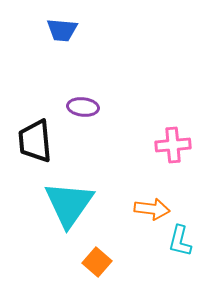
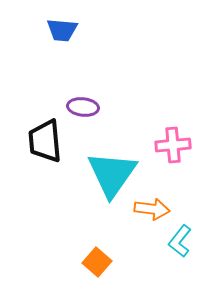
black trapezoid: moved 10 px right
cyan triangle: moved 43 px right, 30 px up
cyan L-shape: rotated 24 degrees clockwise
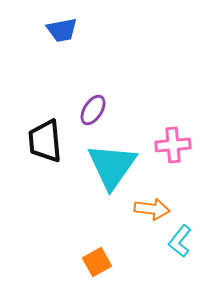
blue trapezoid: rotated 16 degrees counterclockwise
purple ellipse: moved 10 px right, 3 px down; rotated 64 degrees counterclockwise
cyan triangle: moved 8 px up
orange square: rotated 20 degrees clockwise
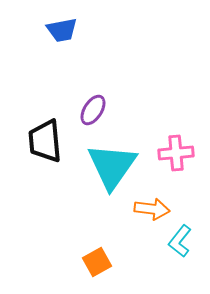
pink cross: moved 3 px right, 8 px down
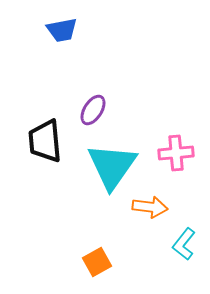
orange arrow: moved 2 px left, 2 px up
cyan L-shape: moved 4 px right, 3 px down
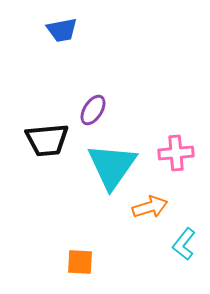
black trapezoid: moved 2 px right, 1 px up; rotated 90 degrees counterclockwise
orange arrow: rotated 24 degrees counterclockwise
orange square: moved 17 px left; rotated 32 degrees clockwise
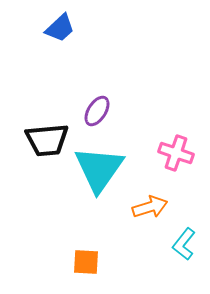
blue trapezoid: moved 2 px left, 2 px up; rotated 32 degrees counterclockwise
purple ellipse: moved 4 px right, 1 px down
pink cross: rotated 24 degrees clockwise
cyan triangle: moved 13 px left, 3 px down
orange square: moved 6 px right
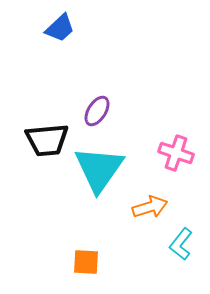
cyan L-shape: moved 3 px left
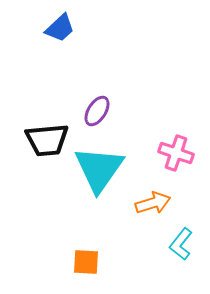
orange arrow: moved 3 px right, 4 px up
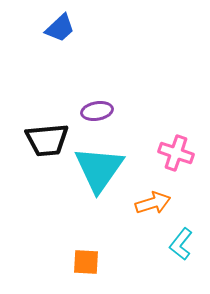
purple ellipse: rotated 48 degrees clockwise
